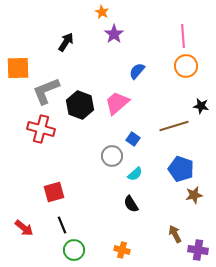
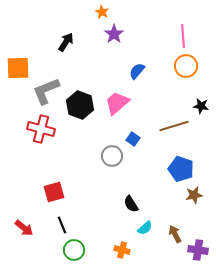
cyan semicircle: moved 10 px right, 54 px down
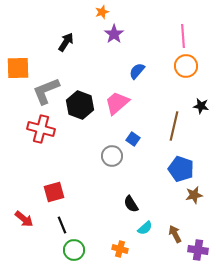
orange star: rotated 24 degrees clockwise
brown line: rotated 60 degrees counterclockwise
red arrow: moved 9 px up
orange cross: moved 2 px left, 1 px up
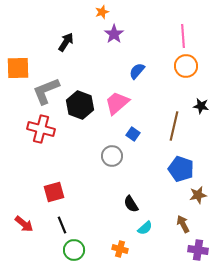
blue square: moved 5 px up
brown star: moved 4 px right
red arrow: moved 5 px down
brown arrow: moved 8 px right, 10 px up
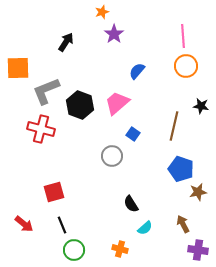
brown star: moved 3 px up
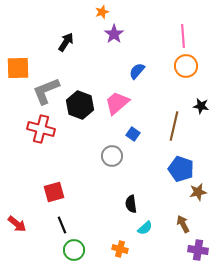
black semicircle: rotated 24 degrees clockwise
red arrow: moved 7 px left
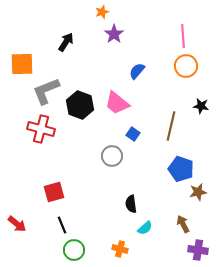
orange square: moved 4 px right, 4 px up
pink trapezoid: rotated 100 degrees counterclockwise
brown line: moved 3 px left
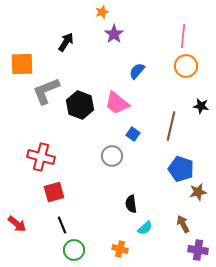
pink line: rotated 10 degrees clockwise
red cross: moved 28 px down
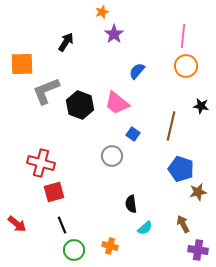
red cross: moved 6 px down
orange cross: moved 10 px left, 3 px up
